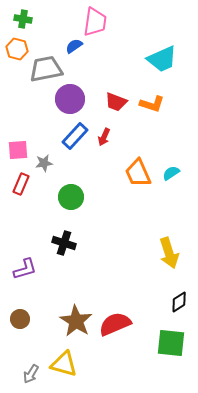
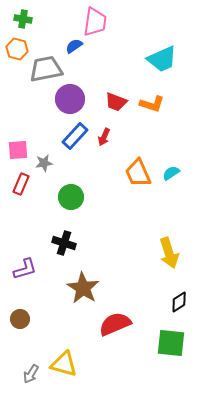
brown star: moved 7 px right, 33 px up
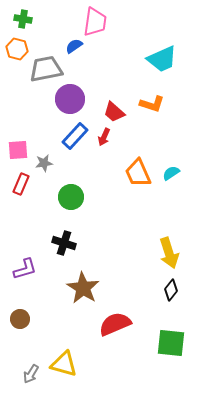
red trapezoid: moved 2 px left, 10 px down; rotated 20 degrees clockwise
black diamond: moved 8 px left, 12 px up; rotated 20 degrees counterclockwise
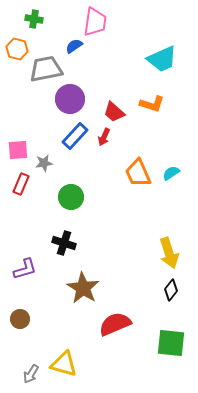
green cross: moved 11 px right
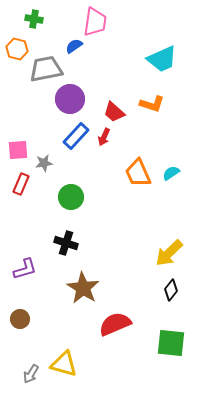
blue rectangle: moved 1 px right
black cross: moved 2 px right
yellow arrow: rotated 64 degrees clockwise
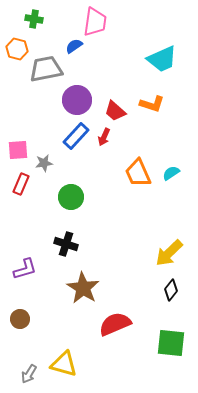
purple circle: moved 7 px right, 1 px down
red trapezoid: moved 1 px right, 1 px up
black cross: moved 1 px down
gray arrow: moved 2 px left
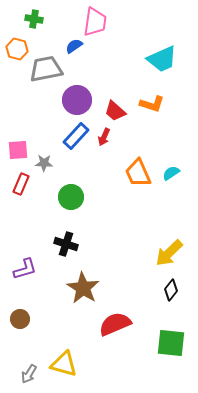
gray star: rotated 12 degrees clockwise
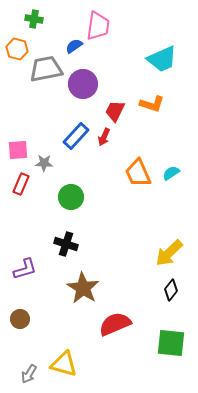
pink trapezoid: moved 3 px right, 4 px down
purple circle: moved 6 px right, 16 px up
red trapezoid: rotated 75 degrees clockwise
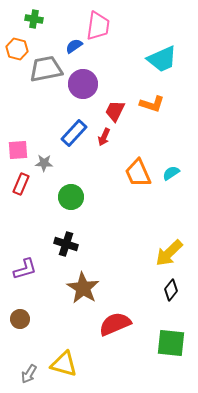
blue rectangle: moved 2 px left, 3 px up
